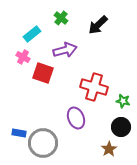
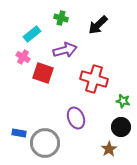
green cross: rotated 24 degrees counterclockwise
red cross: moved 8 px up
gray circle: moved 2 px right
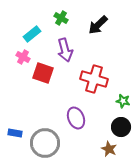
green cross: rotated 16 degrees clockwise
purple arrow: rotated 90 degrees clockwise
blue rectangle: moved 4 px left
brown star: rotated 14 degrees counterclockwise
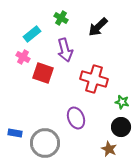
black arrow: moved 2 px down
green star: moved 1 px left, 1 px down
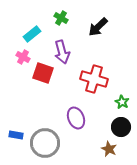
purple arrow: moved 3 px left, 2 px down
green star: rotated 16 degrees clockwise
blue rectangle: moved 1 px right, 2 px down
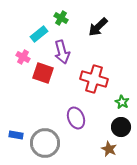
cyan rectangle: moved 7 px right
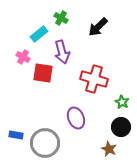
red square: rotated 10 degrees counterclockwise
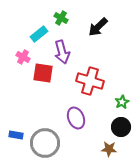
red cross: moved 4 px left, 2 px down
green star: rotated 16 degrees clockwise
brown star: rotated 21 degrees counterclockwise
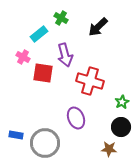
purple arrow: moved 3 px right, 3 px down
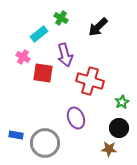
black circle: moved 2 px left, 1 px down
